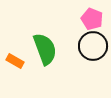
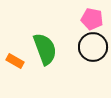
pink pentagon: rotated 10 degrees counterclockwise
black circle: moved 1 px down
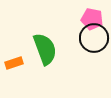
black circle: moved 1 px right, 9 px up
orange rectangle: moved 1 px left, 2 px down; rotated 48 degrees counterclockwise
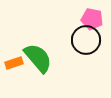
black circle: moved 8 px left, 2 px down
green semicircle: moved 7 px left, 9 px down; rotated 20 degrees counterclockwise
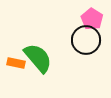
pink pentagon: rotated 20 degrees clockwise
orange rectangle: moved 2 px right; rotated 30 degrees clockwise
